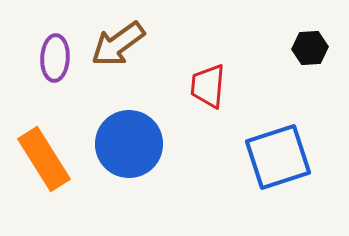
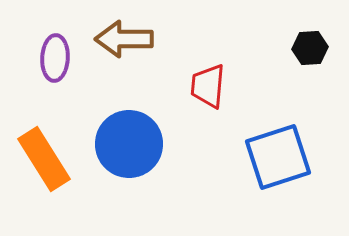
brown arrow: moved 6 px right, 5 px up; rotated 36 degrees clockwise
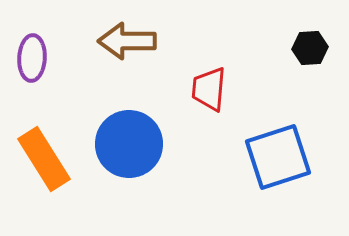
brown arrow: moved 3 px right, 2 px down
purple ellipse: moved 23 px left
red trapezoid: moved 1 px right, 3 px down
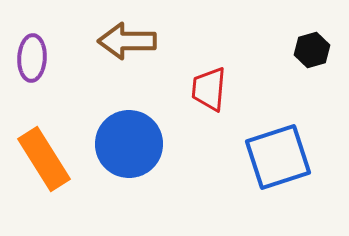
black hexagon: moved 2 px right, 2 px down; rotated 12 degrees counterclockwise
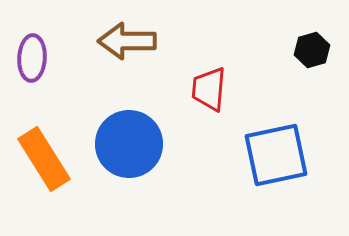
blue square: moved 2 px left, 2 px up; rotated 6 degrees clockwise
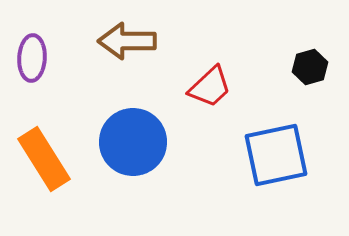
black hexagon: moved 2 px left, 17 px down
red trapezoid: moved 1 px right, 2 px up; rotated 138 degrees counterclockwise
blue circle: moved 4 px right, 2 px up
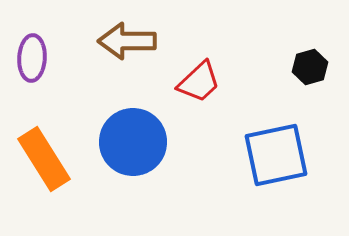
red trapezoid: moved 11 px left, 5 px up
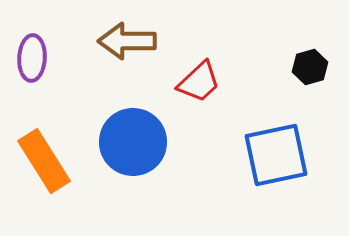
orange rectangle: moved 2 px down
